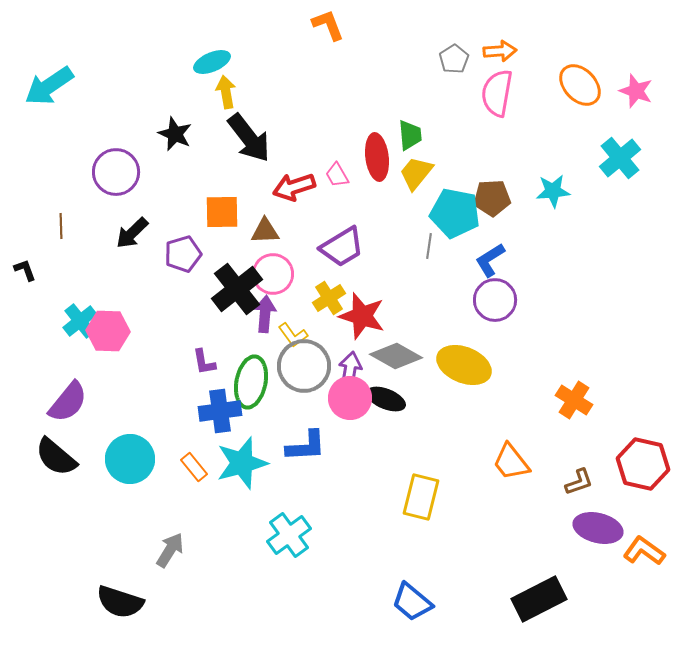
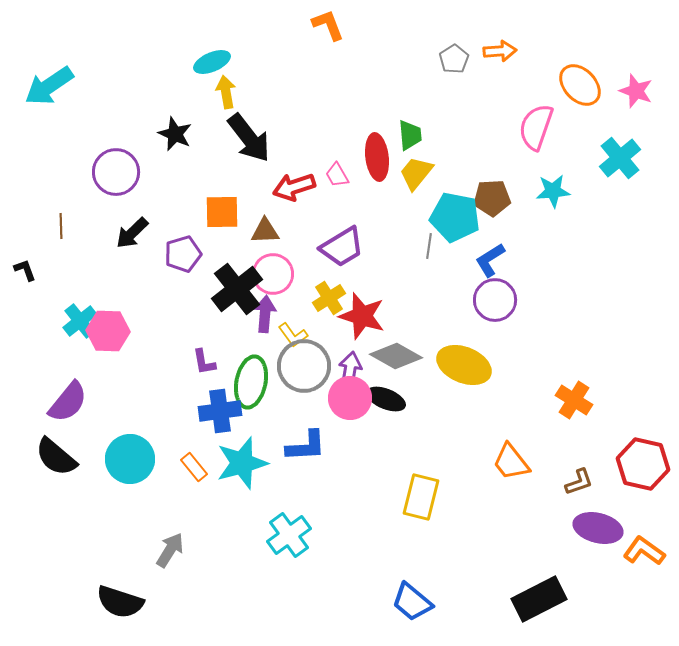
pink semicircle at (497, 93): moved 39 px right, 34 px down; rotated 9 degrees clockwise
cyan pentagon at (455, 213): moved 4 px down
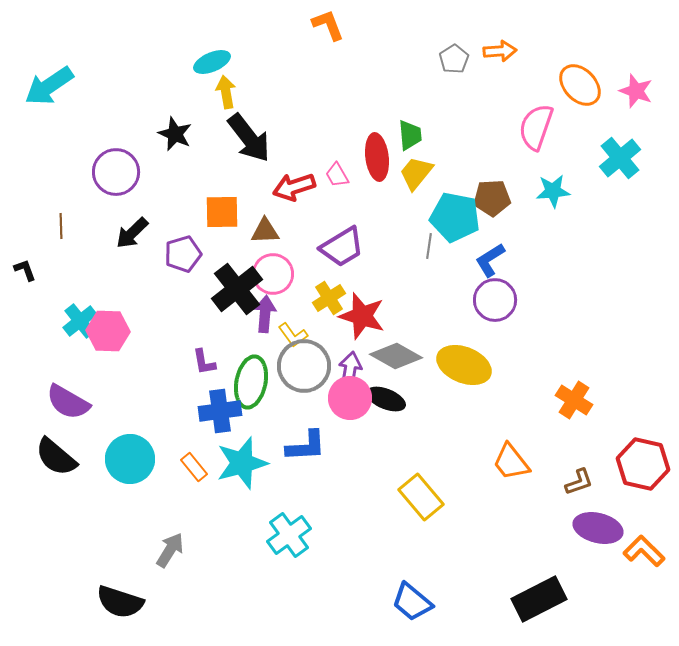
purple semicircle at (68, 402): rotated 81 degrees clockwise
yellow rectangle at (421, 497): rotated 54 degrees counterclockwise
orange L-shape at (644, 551): rotated 9 degrees clockwise
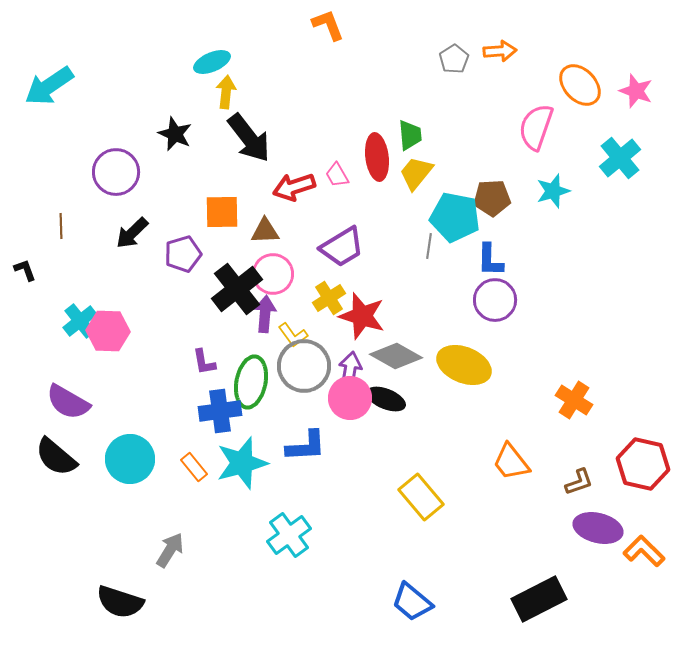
yellow arrow at (226, 92): rotated 16 degrees clockwise
cyan star at (553, 191): rotated 12 degrees counterclockwise
blue L-shape at (490, 260): rotated 57 degrees counterclockwise
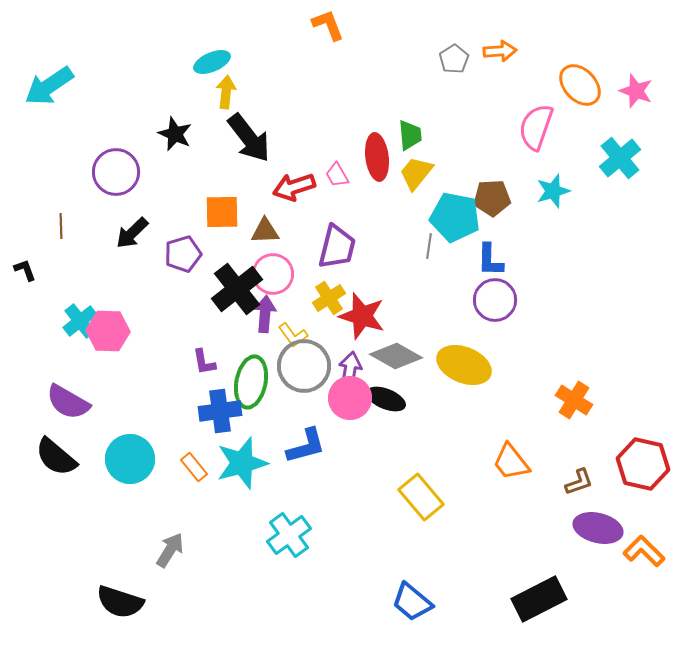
purple trapezoid at (342, 247): moved 5 px left; rotated 45 degrees counterclockwise
blue L-shape at (306, 446): rotated 12 degrees counterclockwise
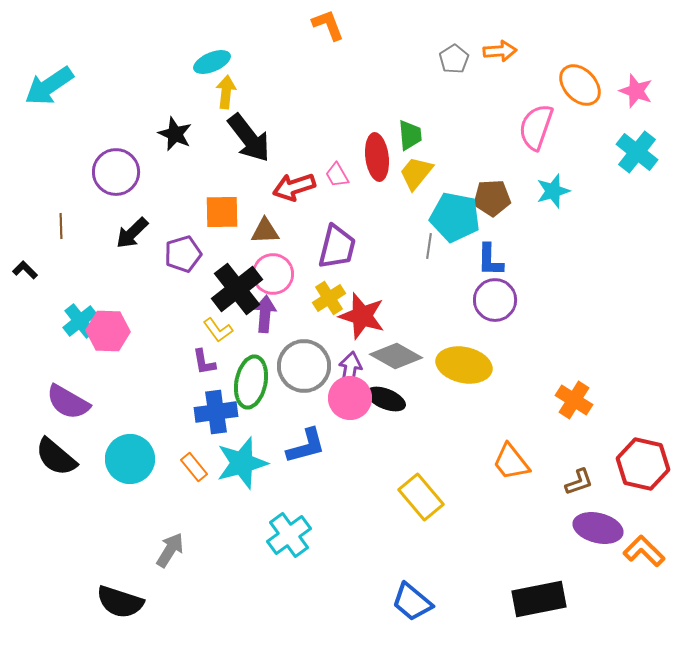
cyan cross at (620, 158): moved 17 px right, 6 px up; rotated 12 degrees counterclockwise
black L-shape at (25, 270): rotated 25 degrees counterclockwise
yellow L-shape at (293, 335): moved 75 px left, 5 px up
yellow ellipse at (464, 365): rotated 10 degrees counterclockwise
blue cross at (220, 411): moved 4 px left, 1 px down
black rectangle at (539, 599): rotated 16 degrees clockwise
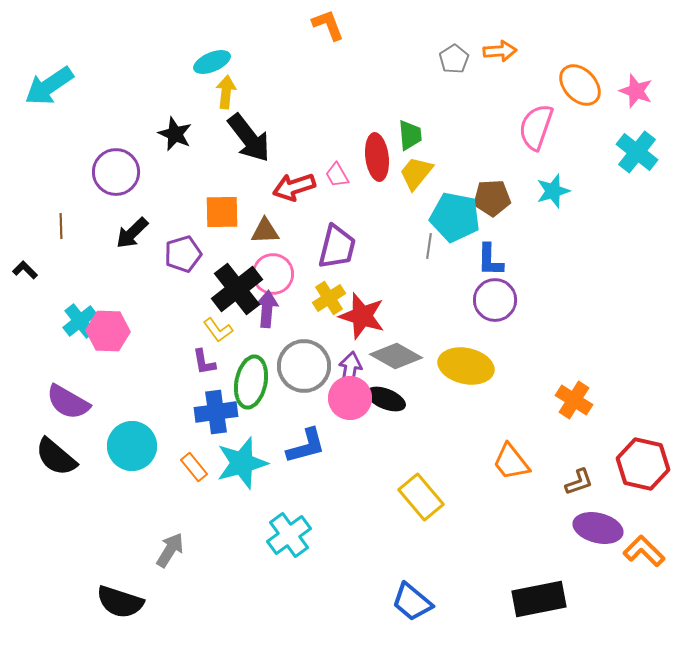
purple arrow at (265, 314): moved 2 px right, 5 px up
yellow ellipse at (464, 365): moved 2 px right, 1 px down
cyan circle at (130, 459): moved 2 px right, 13 px up
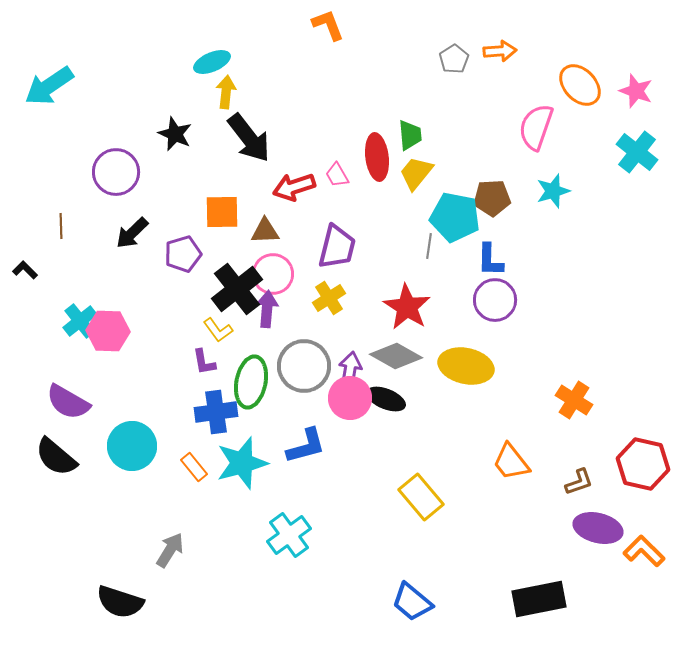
red star at (362, 316): moved 45 px right, 9 px up; rotated 15 degrees clockwise
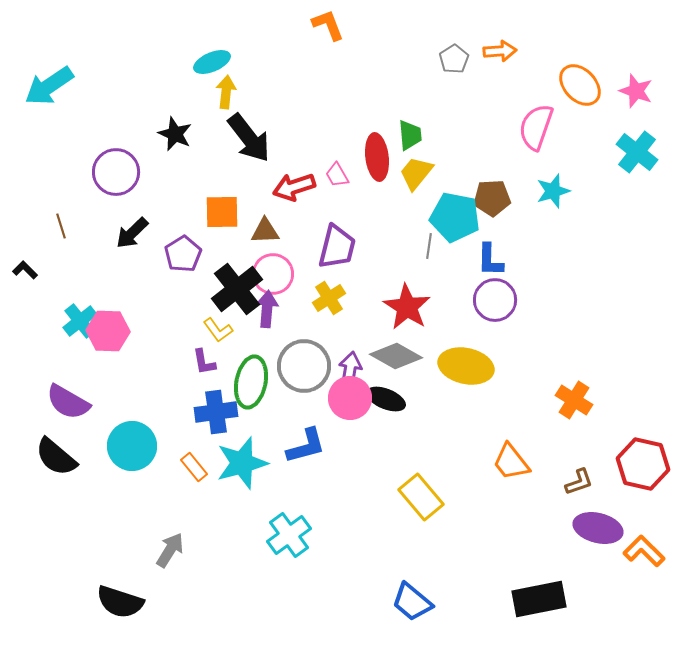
brown line at (61, 226): rotated 15 degrees counterclockwise
purple pentagon at (183, 254): rotated 15 degrees counterclockwise
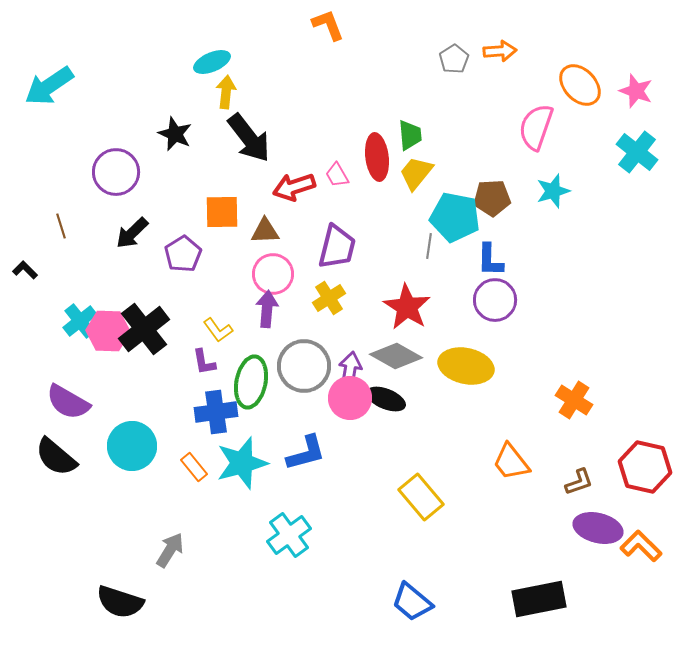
black cross at (237, 289): moved 93 px left, 40 px down
blue L-shape at (306, 446): moved 7 px down
red hexagon at (643, 464): moved 2 px right, 3 px down
orange L-shape at (644, 551): moved 3 px left, 5 px up
